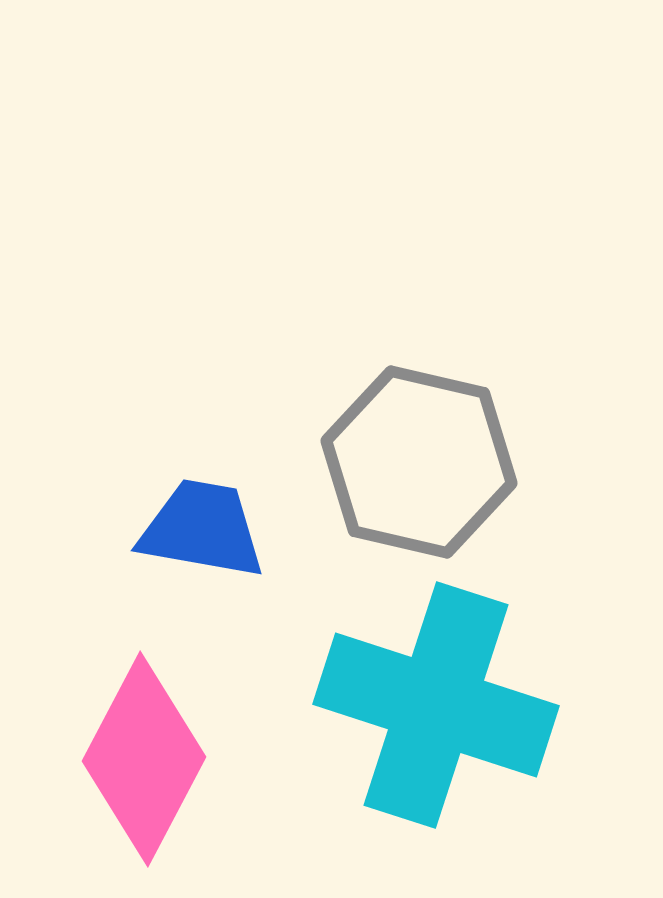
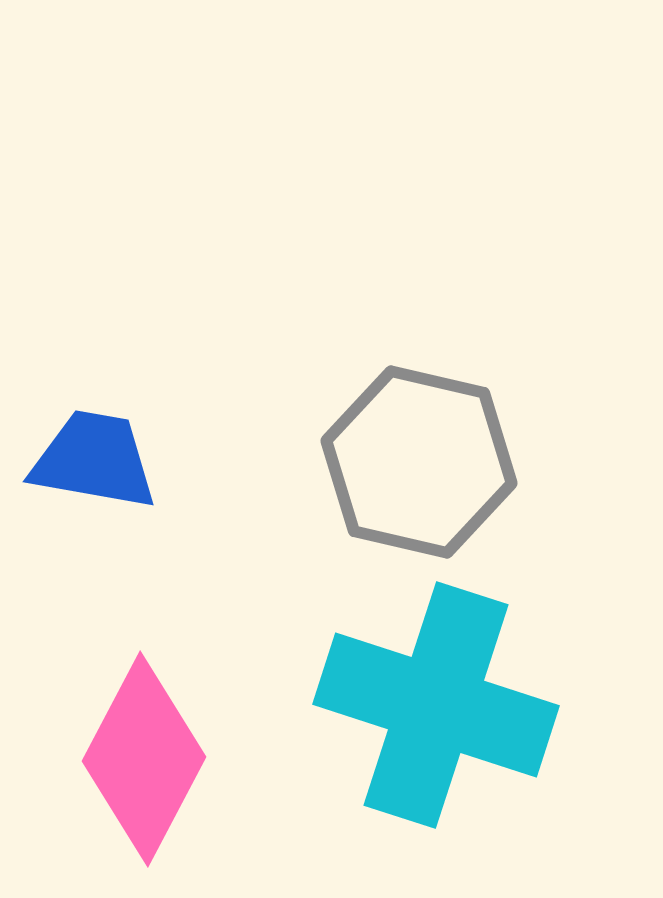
blue trapezoid: moved 108 px left, 69 px up
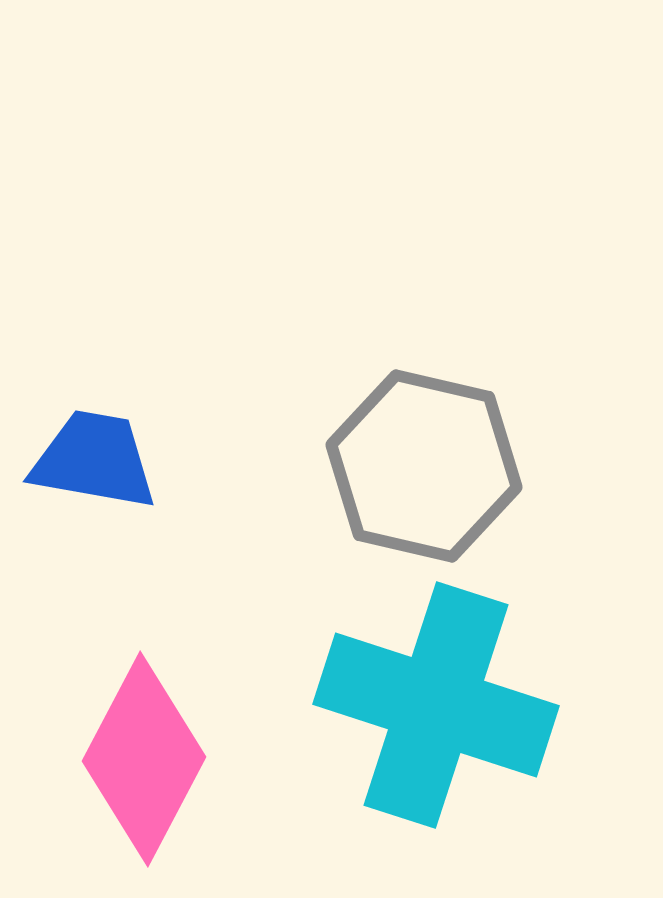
gray hexagon: moved 5 px right, 4 px down
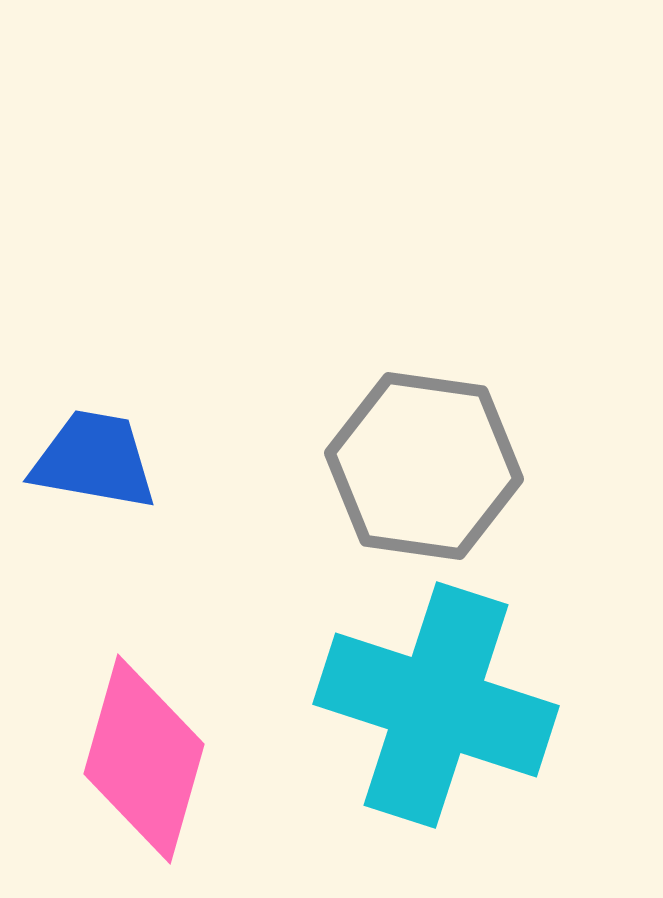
gray hexagon: rotated 5 degrees counterclockwise
pink diamond: rotated 12 degrees counterclockwise
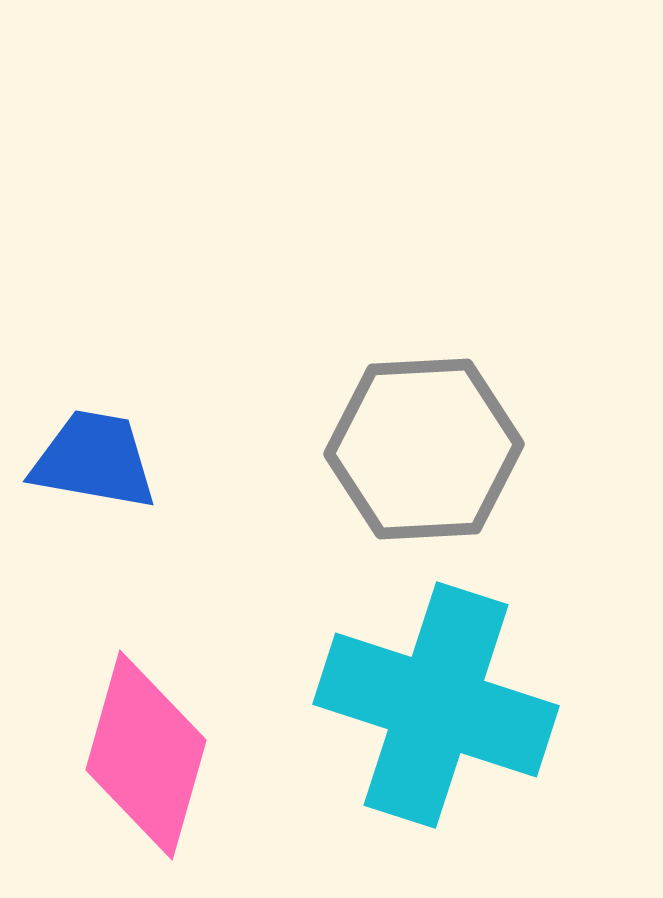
gray hexagon: moved 17 px up; rotated 11 degrees counterclockwise
pink diamond: moved 2 px right, 4 px up
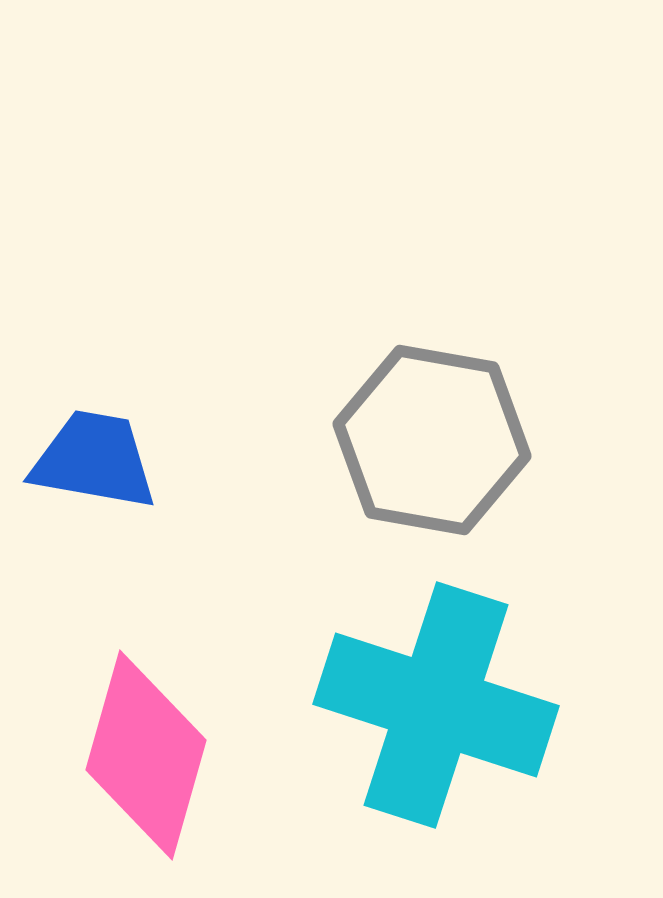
gray hexagon: moved 8 px right, 9 px up; rotated 13 degrees clockwise
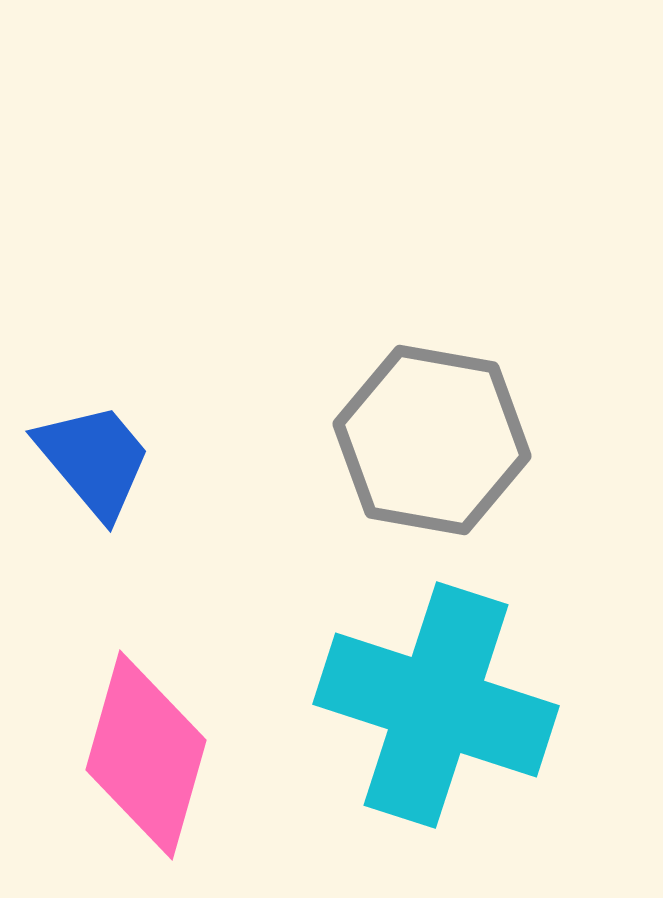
blue trapezoid: rotated 40 degrees clockwise
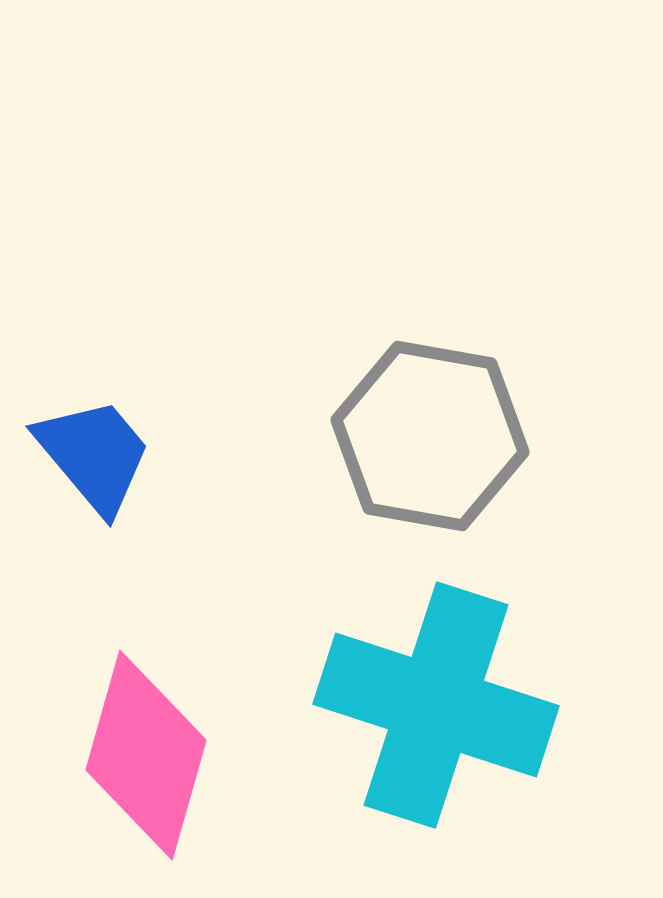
gray hexagon: moved 2 px left, 4 px up
blue trapezoid: moved 5 px up
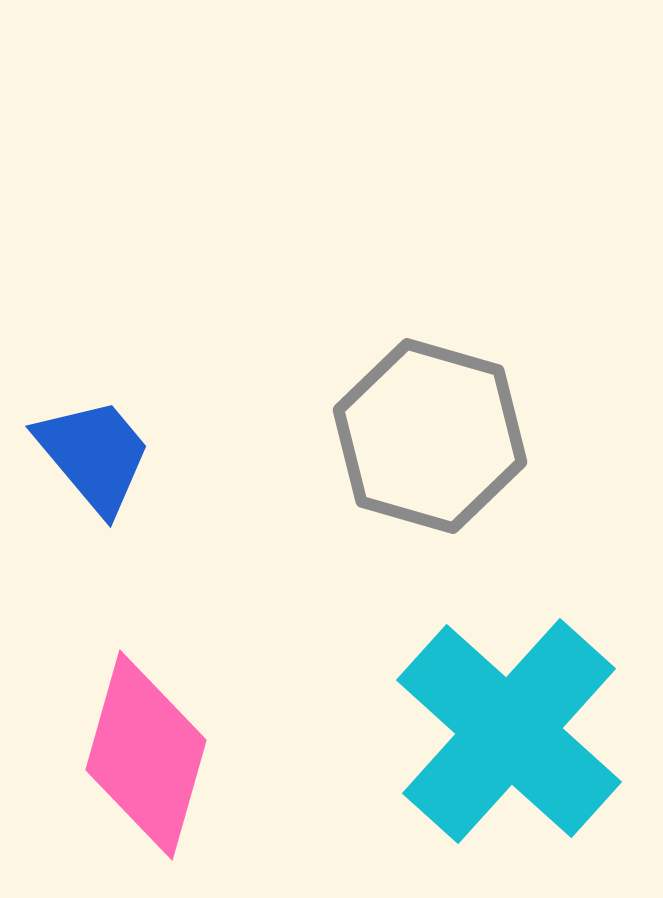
gray hexagon: rotated 6 degrees clockwise
cyan cross: moved 73 px right, 26 px down; rotated 24 degrees clockwise
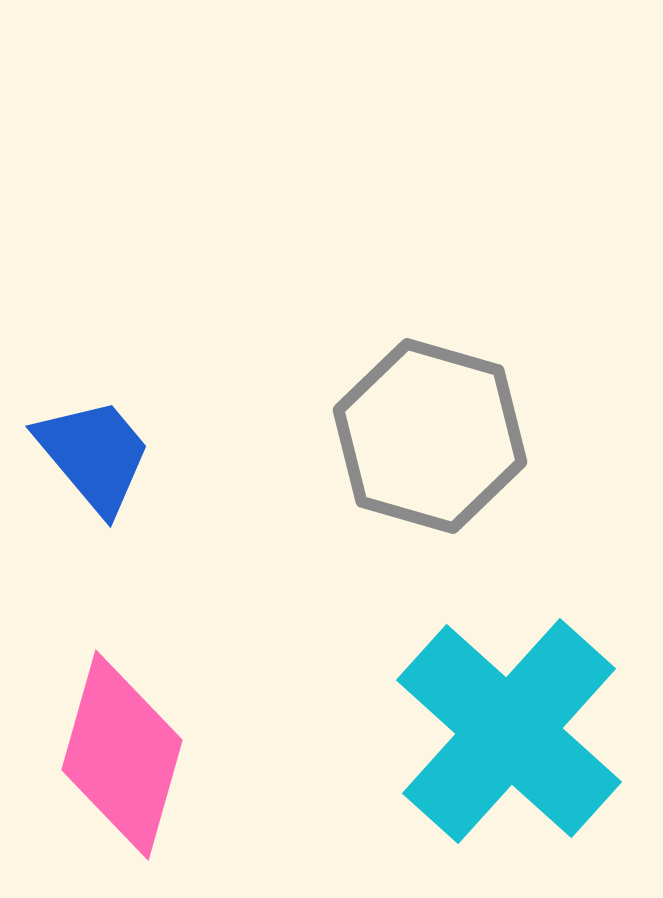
pink diamond: moved 24 px left
